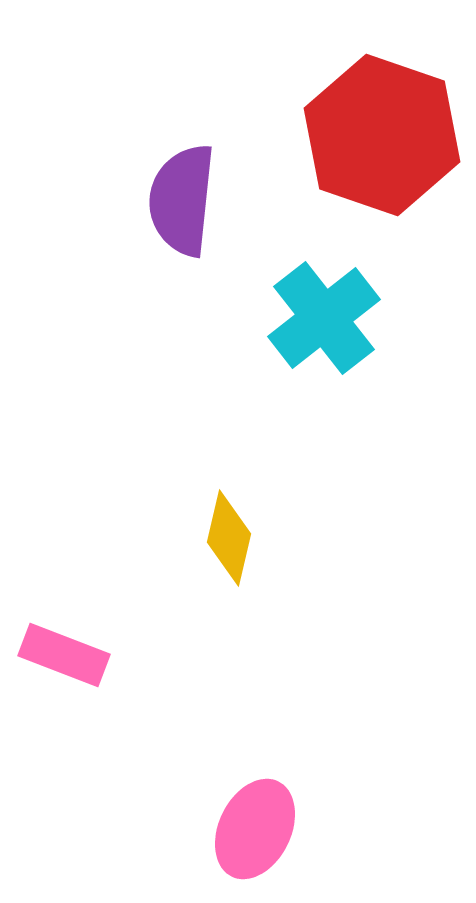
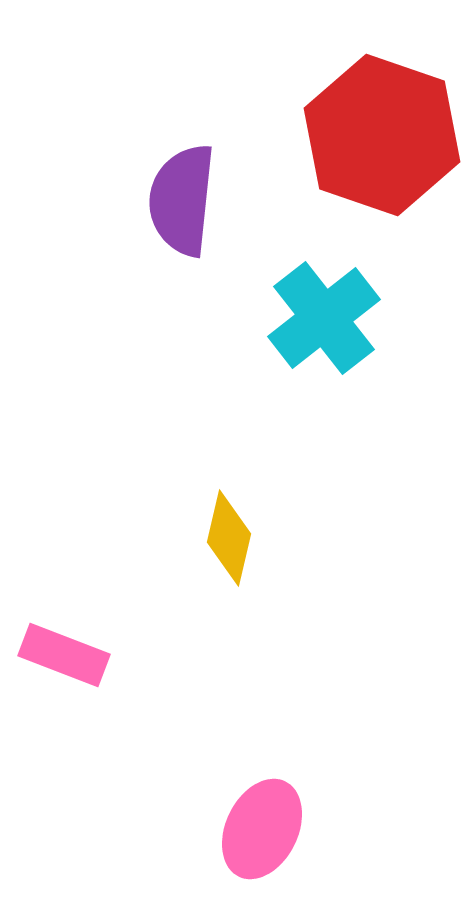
pink ellipse: moved 7 px right
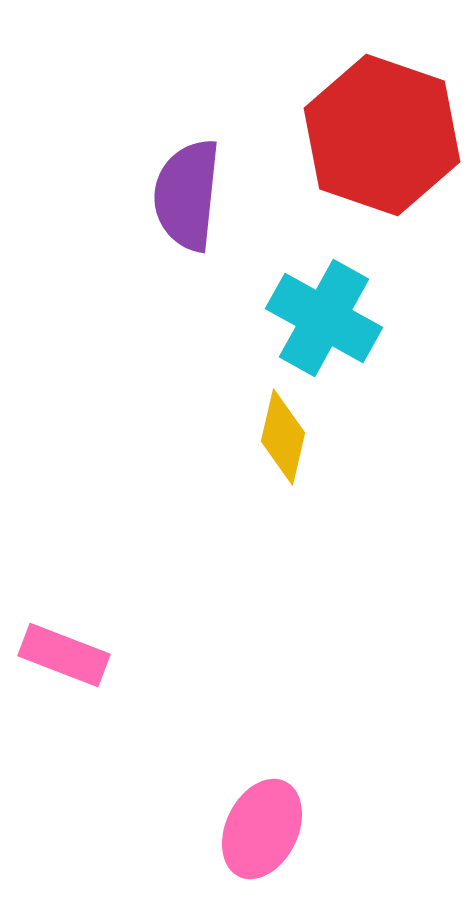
purple semicircle: moved 5 px right, 5 px up
cyan cross: rotated 23 degrees counterclockwise
yellow diamond: moved 54 px right, 101 px up
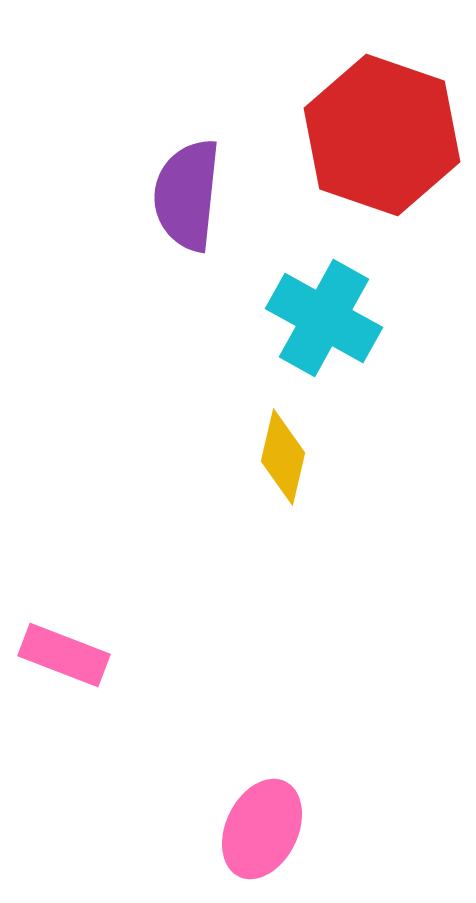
yellow diamond: moved 20 px down
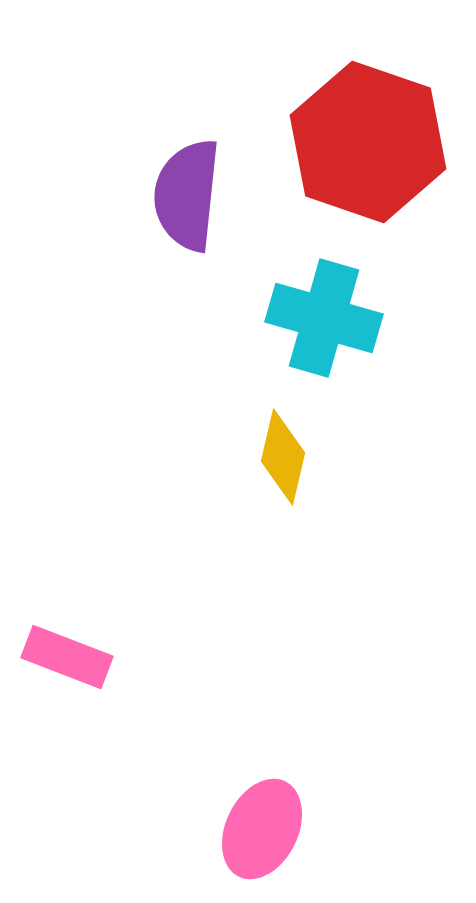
red hexagon: moved 14 px left, 7 px down
cyan cross: rotated 13 degrees counterclockwise
pink rectangle: moved 3 px right, 2 px down
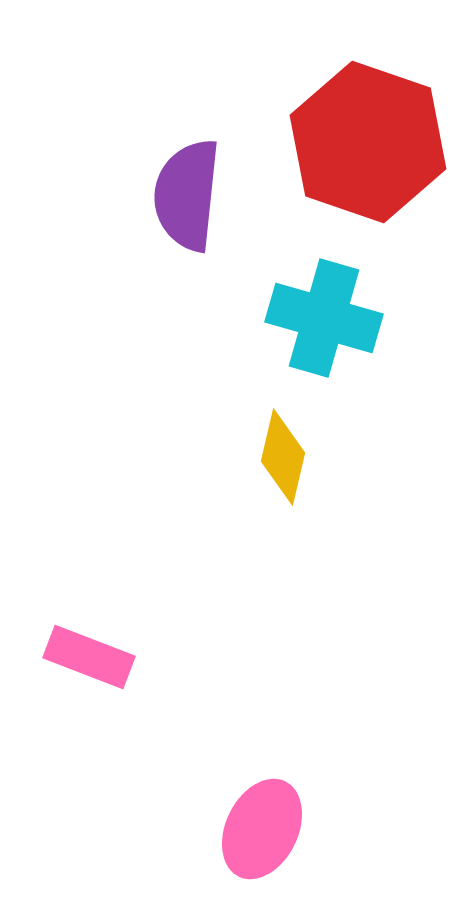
pink rectangle: moved 22 px right
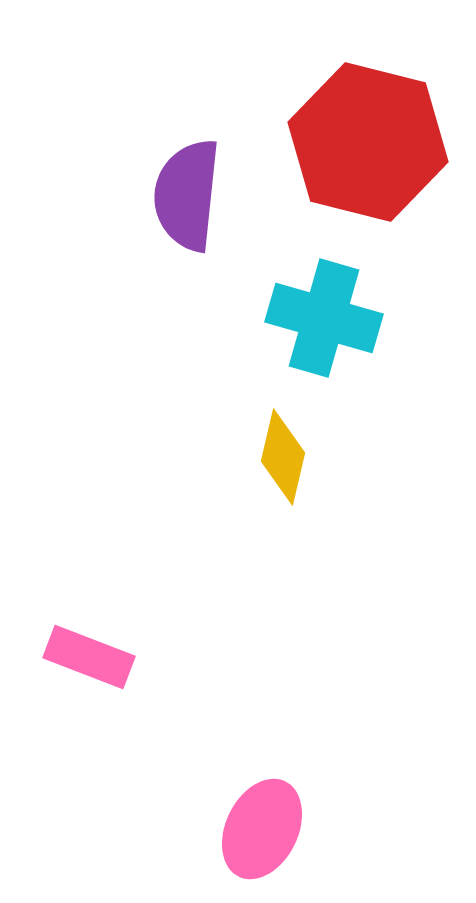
red hexagon: rotated 5 degrees counterclockwise
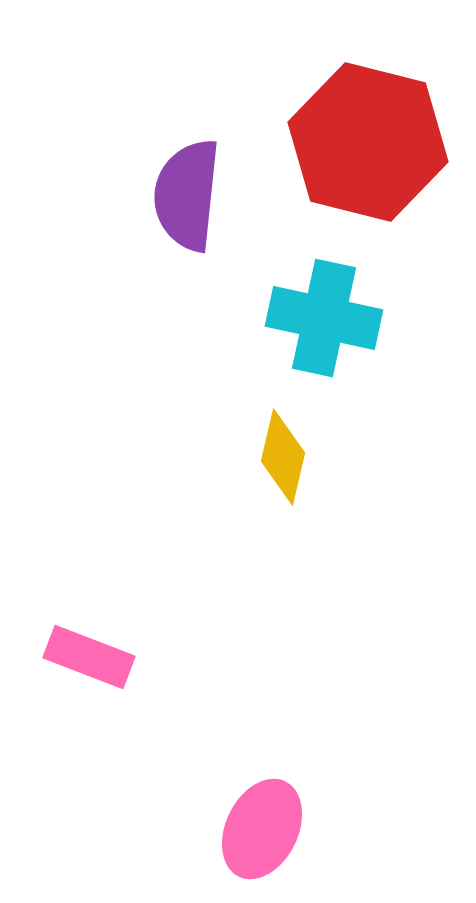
cyan cross: rotated 4 degrees counterclockwise
